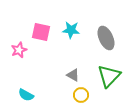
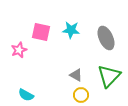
gray triangle: moved 3 px right
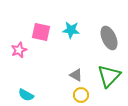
gray ellipse: moved 3 px right
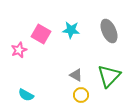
pink square: moved 2 px down; rotated 18 degrees clockwise
gray ellipse: moved 7 px up
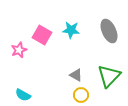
pink square: moved 1 px right, 1 px down
cyan semicircle: moved 3 px left
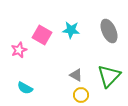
cyan semicircle: moved 2 px right, 7 px up
